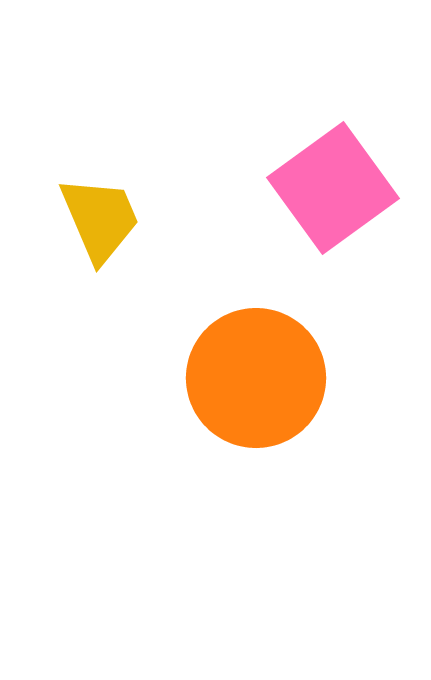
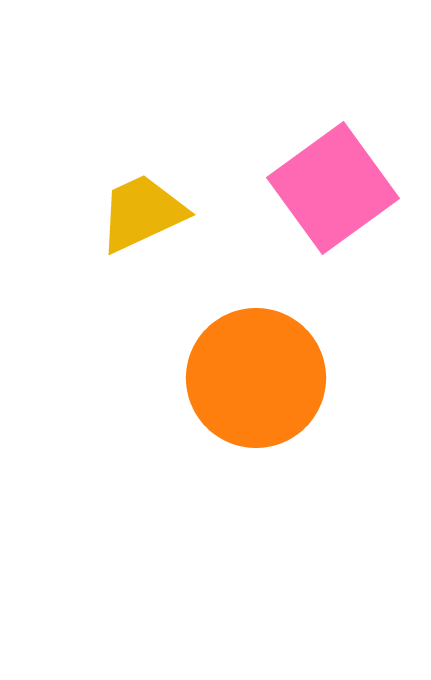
yellow trapezoid: moved 42 px right, 6 px up; rotated 92 degrees counterclockwise
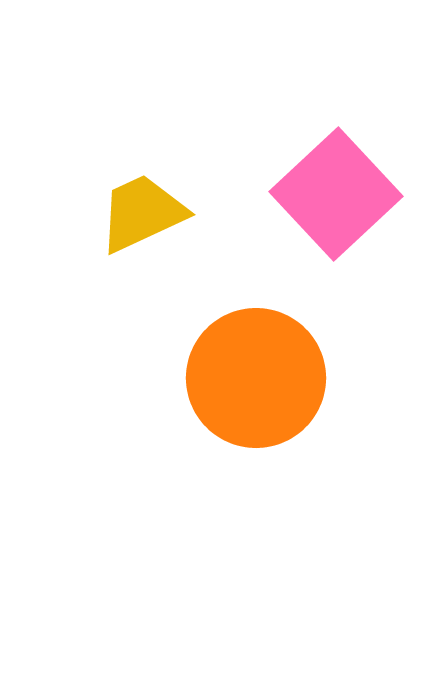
pink square: moved 3 px right, 6 px down; rotated 7 degrees counterclockwise
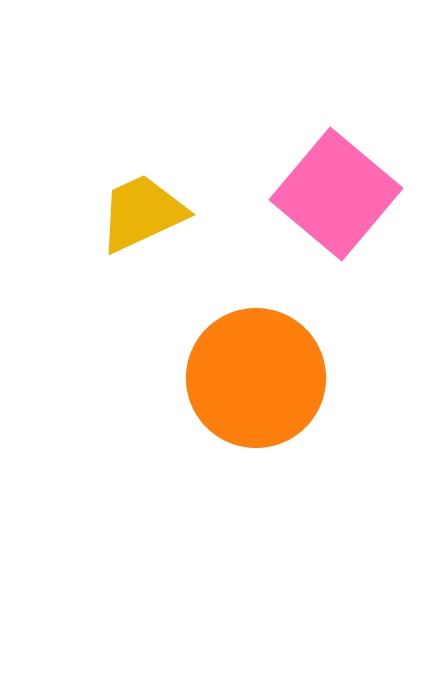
pink square: rotated 7 degrees counterclockwise
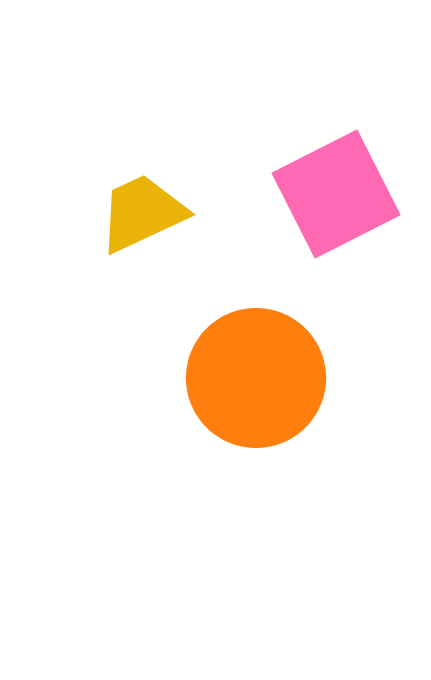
pink square: rotated 23 degrees clockwise
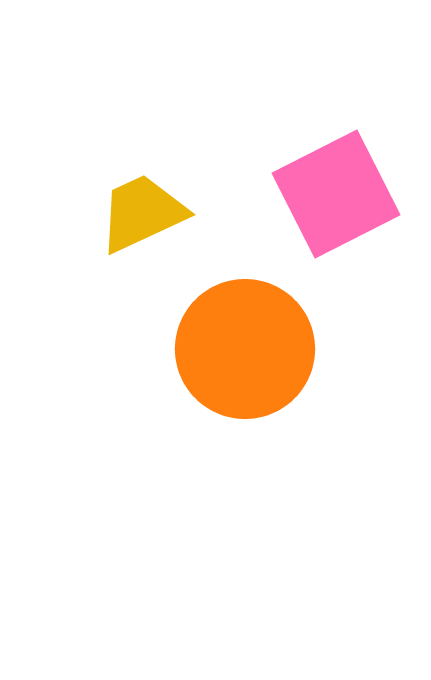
orange circle: moved 11 px left, 29 px up
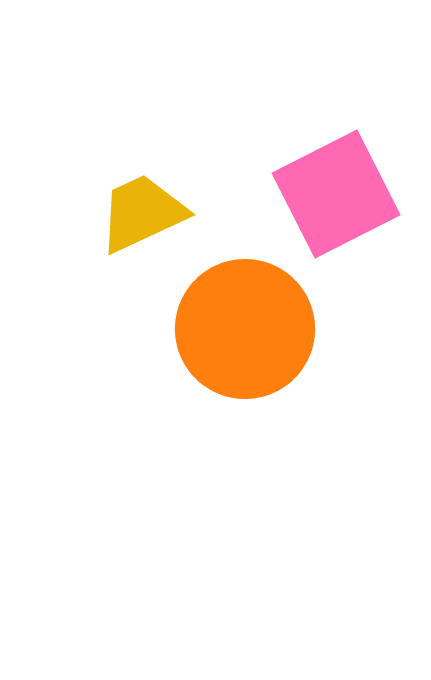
orange circle: moved 20 px up
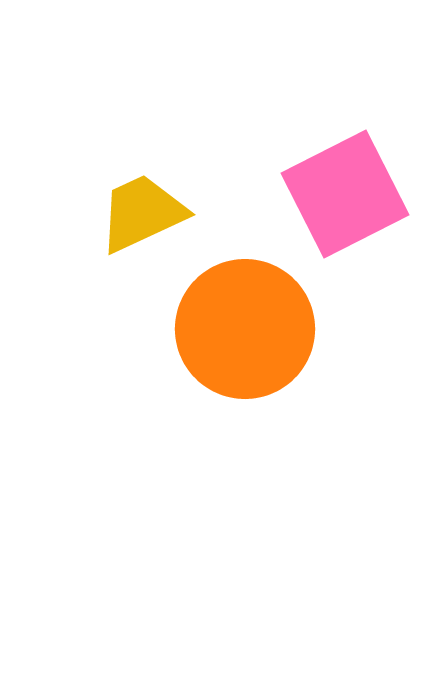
pink square: moved 9 px right
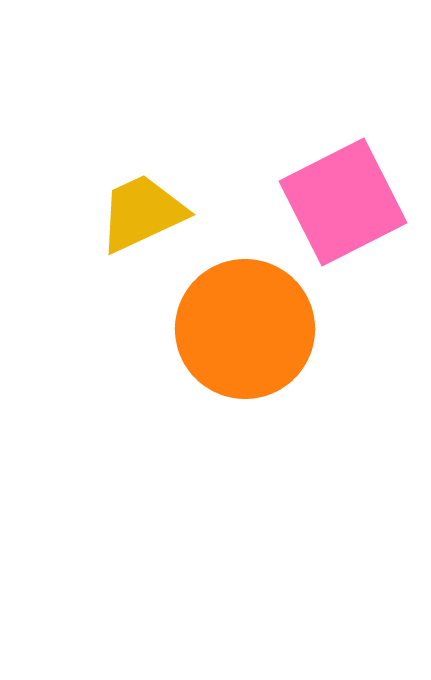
pink square: moved 2 px left, 8 px down
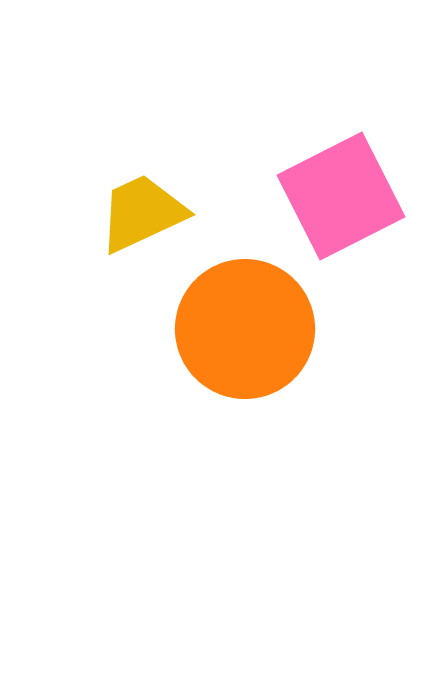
pink square: moved 2 px left, 6 px up
